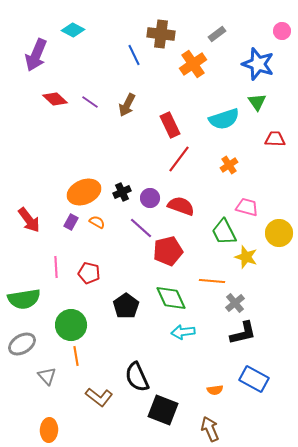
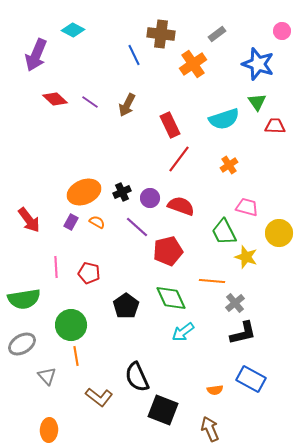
red trapezoid at (275, 139): moved 13 px up
purple line at (141, 228): moved 4 px left, 1 px up
cyan arrow at (183, 332): rotated 30 degrees counterclockwise
blue rectangle at (254, 379): moved 3 px left
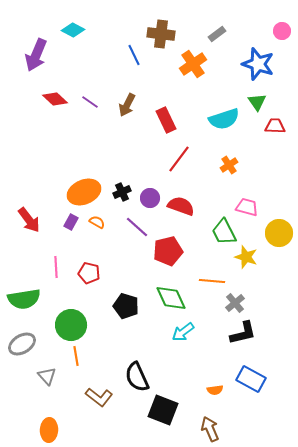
red rectangle at (170, 125): moved 4 px left, 5 px up
black pentagon at (126, 306): rotated 20 degrees counterclockwise
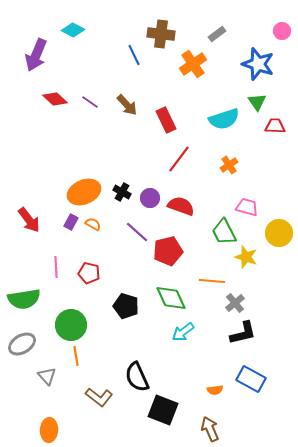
brown arrow at (127, 105): rotated 70 degrees counterclockwise
black cross at (122, 192): rotated 36 degrees counterclockwise
orange semicircle at (97, 222): moved 4 px left, 2 px down
purple line at (137, 227): moved 5 px down
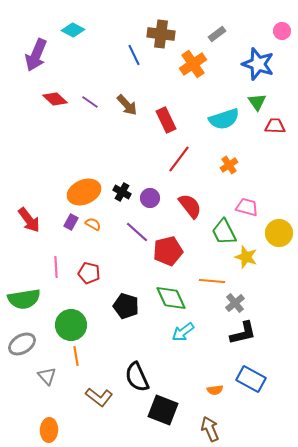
red semicircle at (181, 206): moved 9 px right; rotated 32 degrees clockwise
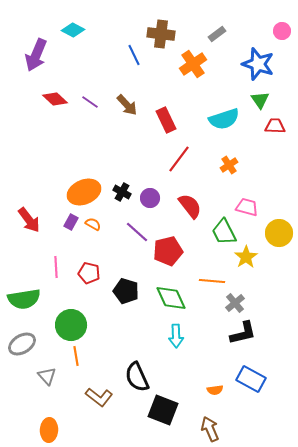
green triangle at (257, 102): moved 3 px right, 2 px up
yellow star at (246, 257): rotated 20 degrees clockwise
black pentagon at (126, 306): moved 15 px up
cyan arrow at (183, 332): moved 7 px left, 4 px down; rotated 55 degrees counterclockwise
